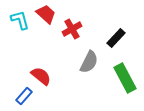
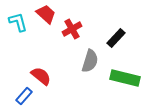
cyan L-shape: moved 2 px left, 2 px down
gray semicircle: moved 1 px right, 1 px up; rotated 10 degrees counterclockwise
green rectangle: rotated 48 degrees counterclockwise
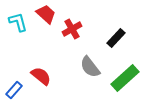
gray semicircle: moved 6 px down; rotated 125 degrees clockwise
green rectangle: rotated 56 degrees counterclockwise
blue rectangle: moved 10 px left, 6 px up
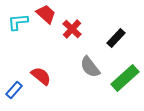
cyan L-shape: rotated 80 degrees counterclockwise
red cross: rotated 18 degrees counterclockwise
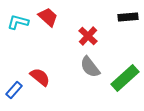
red trapezoid: moved 2 px right, 3 px down
cyan L-shape: rotated 20 degrees clockwise
red cross: moved 16 px right, 7 px down
black rectangle: moved 12 px right, 21 px up; rotated 42 degrees clockwise
red semicircle: moved 1 px left, 1 px down
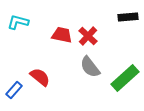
red trapezoid: moved 14 px right, 18 px down; rotated 30 degrees counterclockwise
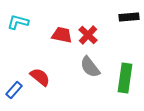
black rectangle: moved 1 px right
red cross: moved 1 px up
green rectangle: rotated 40 degrees counterclockwise
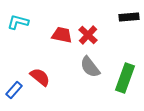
green rectangle: rotated 12 degrees clockwise
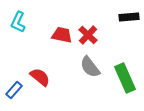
cyan L-shape: rotated 80 degrees counterclockwise
green rectangle: rotated 44 degrees counterclockwise
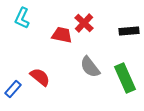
black rectangle: moved 14 px down
cyan L-shape: moved 4 px right, 4 px up
red cross: moved 4 px left, 12 px up
blue rectangle: moved 1 px left, 1 px up
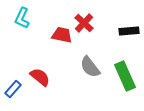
green rectangle: moved 2 px up
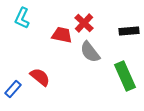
gray semicircle: moved 15 px up
